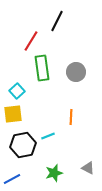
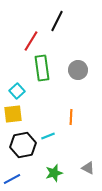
gray circle: moved 2 px right, 2 px up
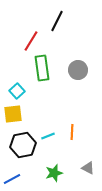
orange line: moved 1 px right, 15 px down
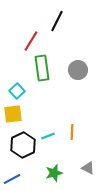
black hexagon: rotated 15 degrees counterclockwise
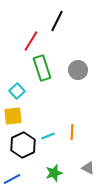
green rectangle: rotated 10 degrees counterclockwise
yellow square: moved 2 px down
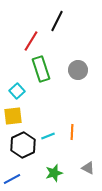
green rectangle: moved 1 px left, 1 px down
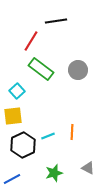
black line: moved 1 px left; rotated 55 degrees clockwise
green rectangle: rotated 35 degrees counterclockwise
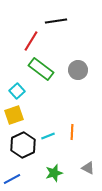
yellow square: moved 1 px right, 1 px up; rotated 12 degrees counterclockwise
